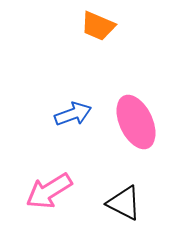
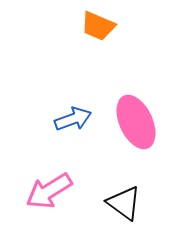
blue arrow: moved 5 px down
black triangle: rotated 9 degrees clockwise
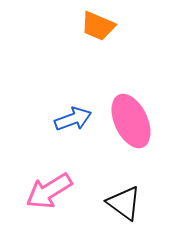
pink ellipse: moved 5 px left, 1 px up
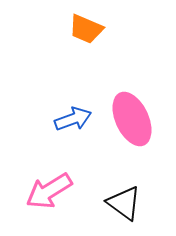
orange trapezoid: moved 12 px left, 3 px down
pink ellipse: moved 1 px right, 2 px up
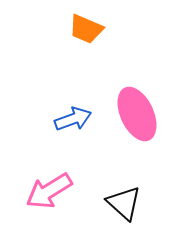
pink ellipse: moved 5 px right, 5 px up
black triangle: rotated 6 degrees clockwise
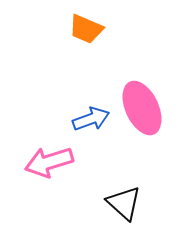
pink ellipse: moved 5 px right, 6 px up
blue arrow: moved 18 px right
pink arrow: moved 29 px up; rotated 15 degrees clockwise
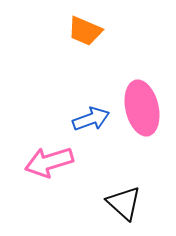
orange trapezoid: moved 1 px left, 2 px down
pink ellipse: rotated 12 degrees clockwise
